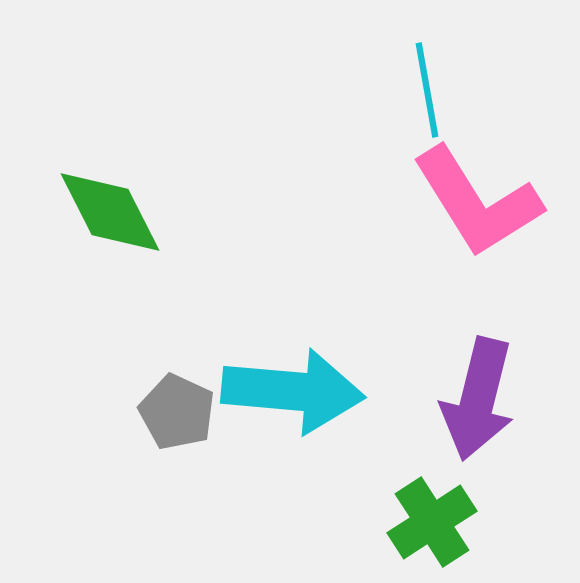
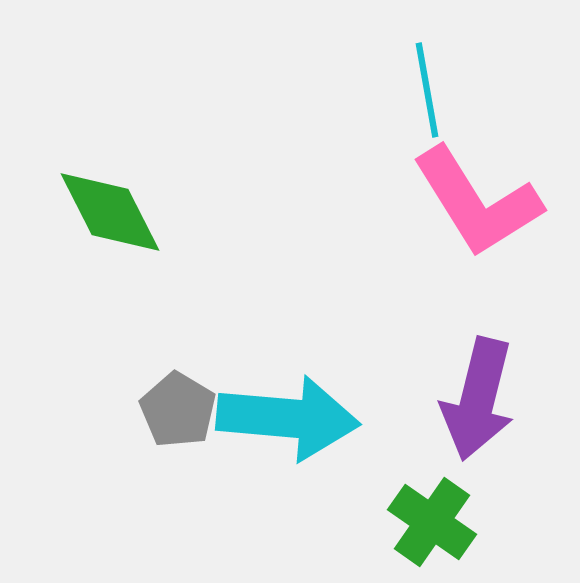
cyan arrow: moved 5 px left, 27 px down
gray pentagon: moved 1 px right, 2 px up; rotated 6 degrees clockwise
green cross: rotated 22 degrees counterclockwise
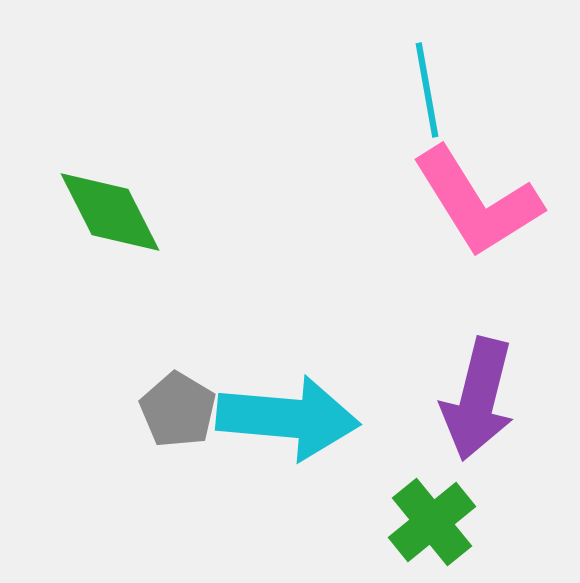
green cross: rotated 16 degrees clockwise
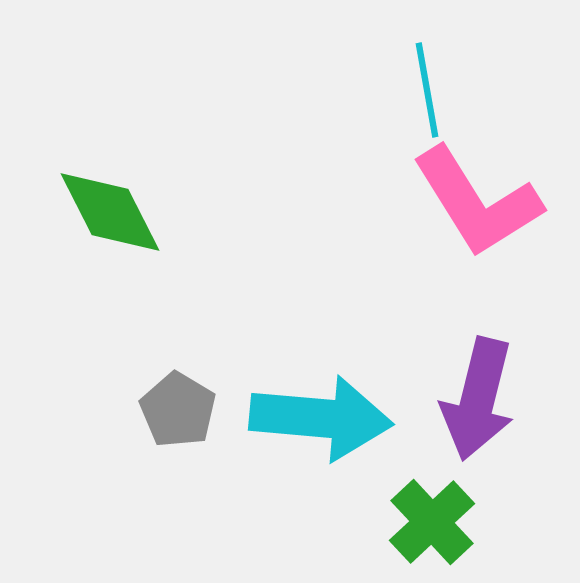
cyan arrow: moved 33 px right
green cross: rotated 4 degrees counterclockwise
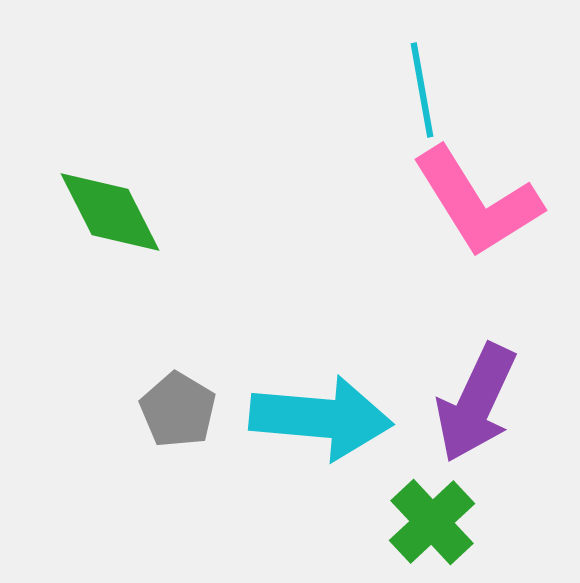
cyan line: moved 5 px left
purple arrow: moved 2 px left, 4 px down; rotated 11 degrees clockwise
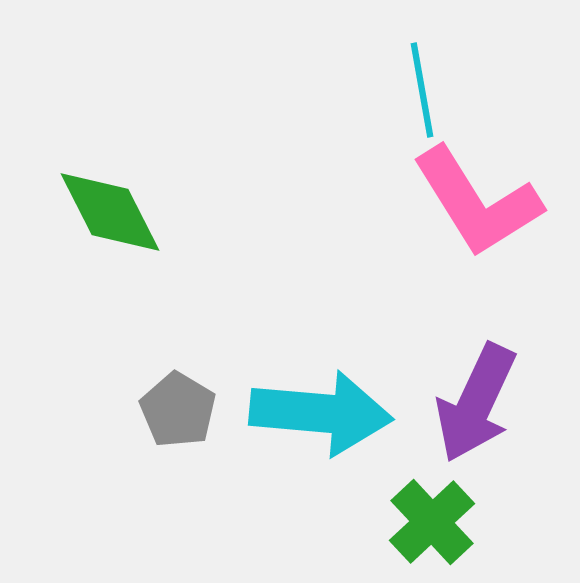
cyan arrow: moved 5 px up
